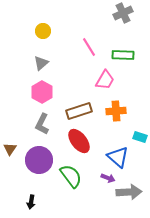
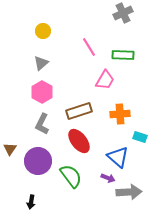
orange cross: moved 4 px right, 3 px down
purple circle: moved 1 px left, 1 px down
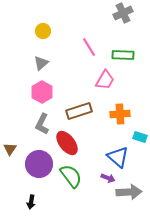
red ellipse: moved 12 px left, 2 px down
purple circle: moved 1 px right, 3 px down
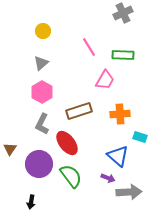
blue triangle: moved 1 px up
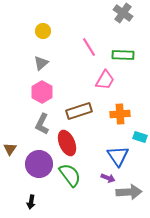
gray cross: rotated 30 degrees counterclockwise
red ellipse: rotated 15 degrees clockwise
blue triangle: rotated 15 degrees clockwise
green semicircle: moved 1 px left, 1 px up
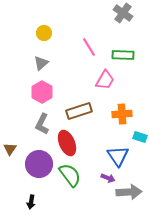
yellow circle: moved 1 px right, 2 px down
orange cross: moved 2 px right
